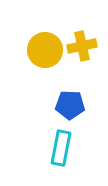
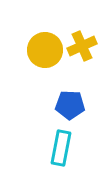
yellow cross: rotated 12 degrees counterclockwise
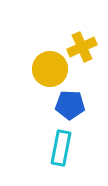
yellow cross: moved 1 px down
yellow circle: moved 5 px right, 19 px down
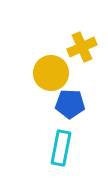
yellow circle: moved 1 px right, 4 px down
blue pentagon: moved 1 px up
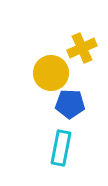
yellow cross: moved 1 px down
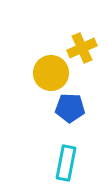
blue pentagon: moved 4 px down
cyan rectangle: moved 5 px right, 15 px down
